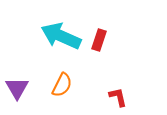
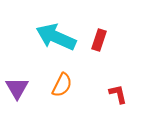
cyan arrow: moved 5 px left, 1 px down
red L-shape: moved 3 px up
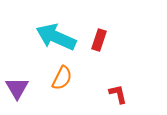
orange semicircle: moved 7 px up
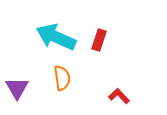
orange semicircle: rotated 35 degrees counterclockwise
red L-shape: moved 1 px right, 2 px down; rotated 30 degrees counterclockwise
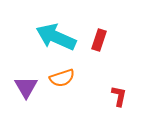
orange semicircle: rotated 80 degrees clockwise
purple triangle: moved 9 px right, 1 px up
red L-shape: rotated 55 degrees clockwise
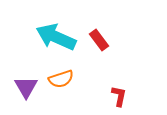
red rectangle: rotated 55 degrees counterclockwise
orange semicircle: moved 1 px left, 1 px down
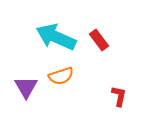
orange semicircle: moved 3 px up
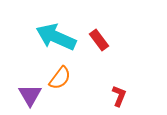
orange semicircle: moved 1 px left, 2 px down; rotated 35 degrees counterclockwise
purple triangle: moved 4 px right, 8 px down
red L-shape: rotated 10 degrees clockwise
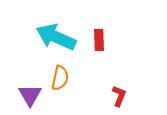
red rectangle: rotated 35 degrees clockwise
orange semicircle: rotated 25 degrees counterclockwise
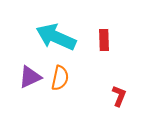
red rectangle: moved 5 px right
purple triangle: moved 18 px up; rotated 35 degrees clockwise
